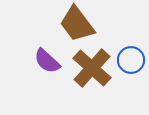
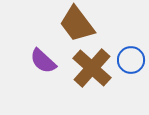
purple semicircle: moved 4 px left
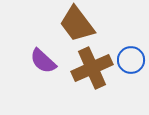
brown cross: rotated 24 degrees clockwise
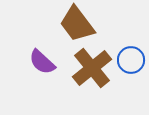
purple semicircle: moved 1 px left, 1 px down
brown cross: rotated 15 degrees counterclockwise
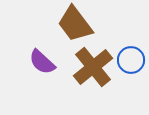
brown trapezoid: moved 2 px left
brown cross: moved 1 px right, 1 px up
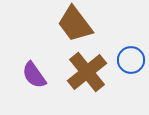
purple semicircle: moved 8 px left, 13 px down; rotated 12 degrees clockwise
brown cross: moved 6 px left, 5 px down
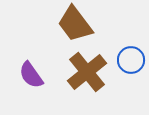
purple semicircle: moved 3 px left
